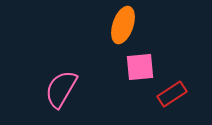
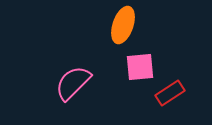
pink semicircle: moved 12 px right, 6 px up; rotated 15 degrees clockwise
red rectangle: moved 2 px left, 1 px up
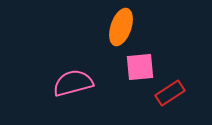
orange ellipse: moved 2 px left, 2 px down
pink semicircle: rotated 30 degrees clockwise
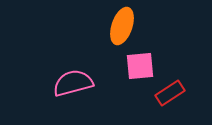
orange ellipse: moved 1 px right, 1 px up
pink square: moved 1 px up
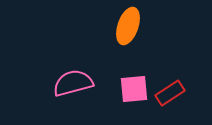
orange ellipse: moved 6 px right
pink square: moved 6 px left, 23 px down
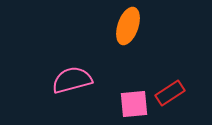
pink semicircle: moved 1 px left, 3 px up
pink square: moved 15 px down
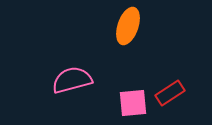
pink square: moved 1 px left, 1 px up
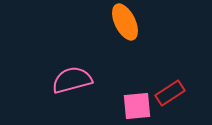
orange ellipse: moved 3 px left, 4 px up; rotated 45 degrees counterclockwise
pink square: moved 4 px right, 3 px down
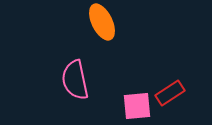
orange ellipse: moved 23 px left
pink semicircle: moved 3 px right; rotated 87 degrees counterclockwise
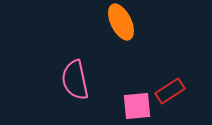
orange ellipse: moved 19 px right
red rectangle: moved 2 px up
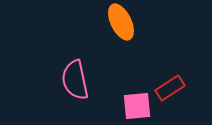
red rectangle: moved 3 px up
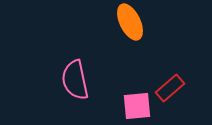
orange ellipse: moved 9 px right
red rectangle: rotated 8 degrees counterclockwise
